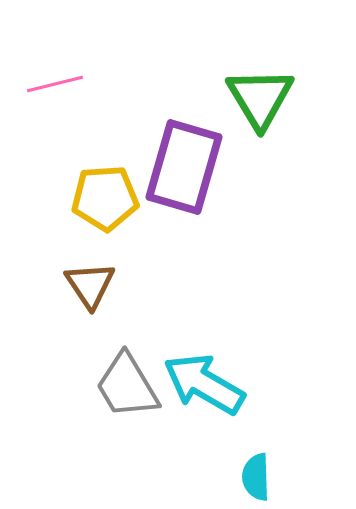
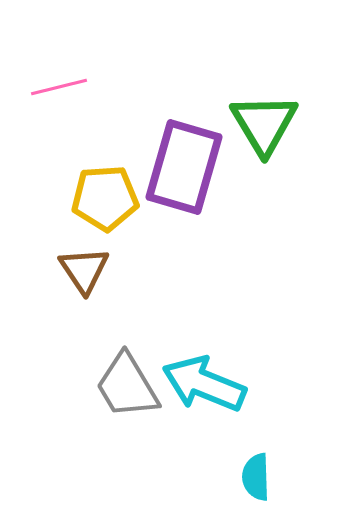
pink line: moved 4 px right, 3 px down
green triangle: moved 4 px right, 26 px down
brown triangle: moved 6 px left, 15 px up
cyan arrow: rotated 8 degrees counterclockwise
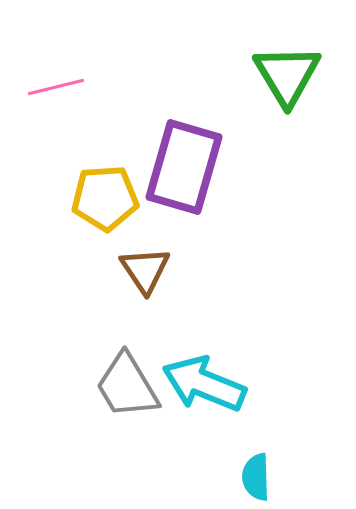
pink line: moved 3 px left
green triangle: moved 23 px right, 49 px up
brown triangle: moved 61 px right
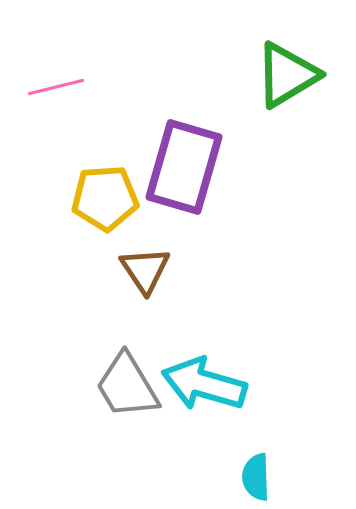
green triangle: rotated 30 degrees clockwise
cyan arrow: rotated 6 degrees counterclockwise
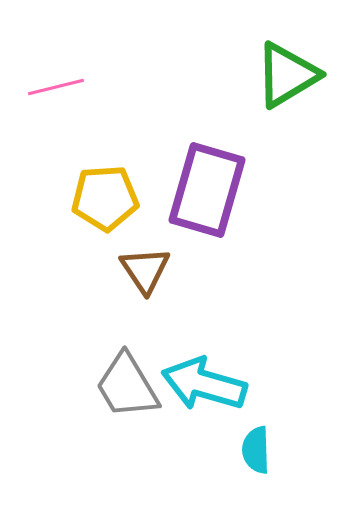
purple rectangle: moved 23 px right, 23 px down
cyan semicircle: moved 27 px up
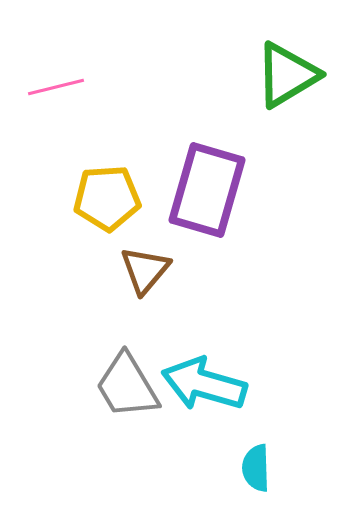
yellow pentagon: moved 2 px right
brown triangle: rotated 14 degrees clockwise
cyan semicircle: moved 18 px down
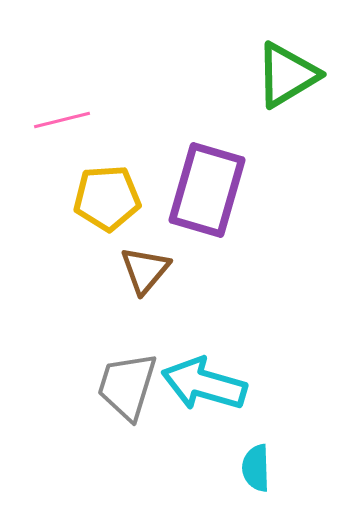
pink line: moved 6 px right, 33 px down
gray trapezoid: rotated 48 degrees clockwise
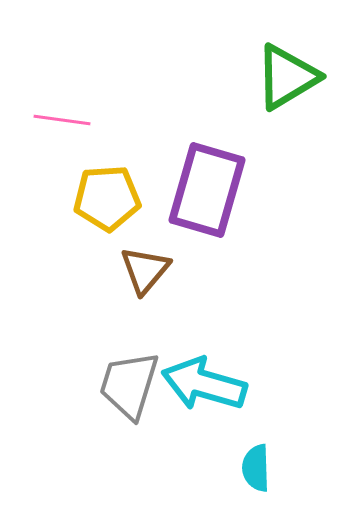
green triangle: moved 2 px down
pink line: rotated 22 degrees clockwise
gray trapezoid: moved 2 px right, 1 px up
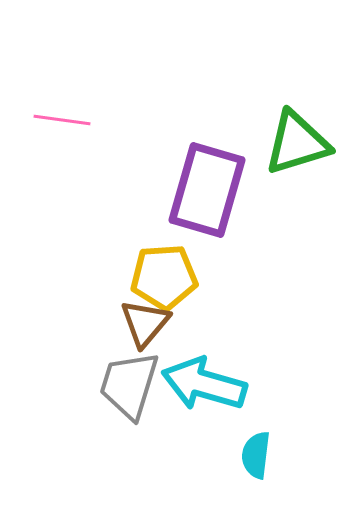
green triangle: moved 10 px right, 66 px down; rotated 14 degrees clockwise
yellow pentagon: moved 57 px right, 79 px down
brown triangle: moved 53 px down
cyan semicircle: moved 13 px up; rotated 9 degrees clockwise
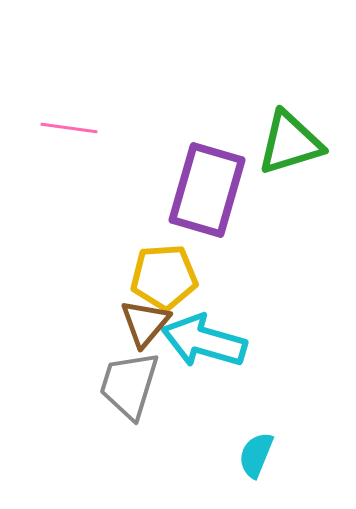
pink line: moved 7 px right, 8 px down
green triangle: moved 7 px left
cyan arrow: moved 43 px up
cyan semicircle: rotated 15 degrees clockwise
